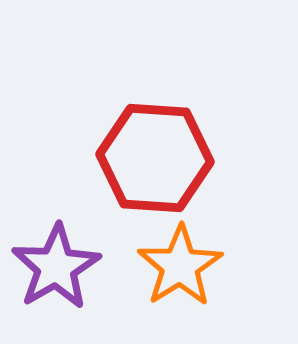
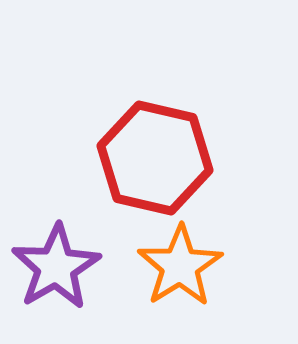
red hexagon: rotated 9 degrees clockwise
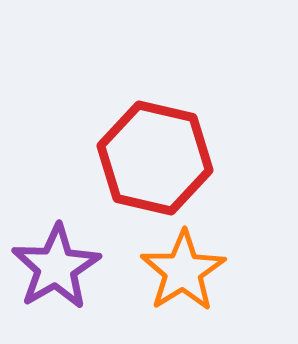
orange star: moved 3 px right, 5 px down
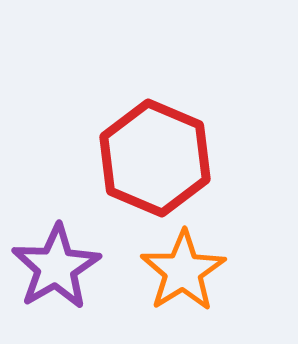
red hexagon: rotated 10 degrees clockwise
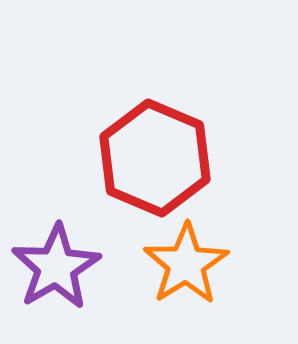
orange star: moved 3 px right, 7 px up
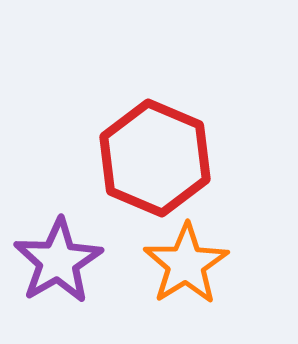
purple star: moved 2 px right, 6 px up
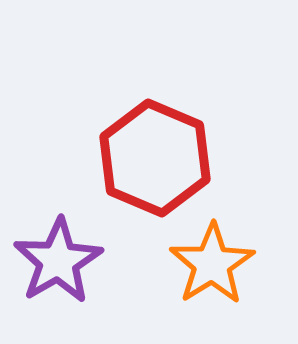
orange star: moved 26 px right
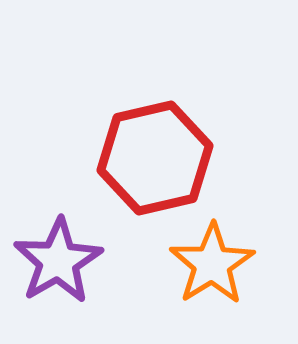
red hexagon: rotated 24 degrees clockwise
